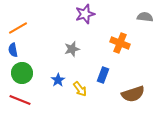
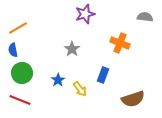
gray star: rotated 21 degrees counterclockwise
brown semicircle: moved 5 px down
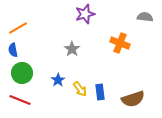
blue rectangle: moved 3 px left, 17 px down; rotated 28 degrees counterclockwise
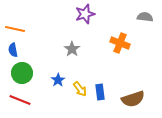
orange line: moved 3 px left, 1 px down; rotated 42 degrees clockwise
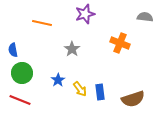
orange line: moved 27 px right, 6 px up
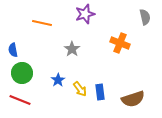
gray semicircle: rotated 70 degrees clockwise
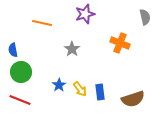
green circle: moved 1 px left, 1 px up
blue star: moved 1 px right, 5 px down
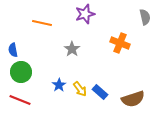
blue rectangle: rotated 42 degrees counterclockwise
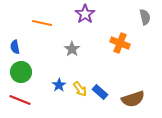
purple star: rotated 18 degrees counterclockwise
blue semicircle: moved 2 px right, 3 px up
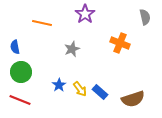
gray star: rotated 14 degrees clockwise
